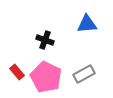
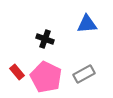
black cross: moved 1 px up
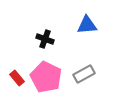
blue triangle: moved 1 px down
red rectangle: moved 6 px down
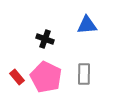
gray rectangle: rotated 60 degrees counterclockwise
red rectangle: moved 1 px up
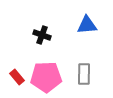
black cross: moved 3 px left, 4 px up
pink pentagon: rotated 28 degrees counterclockwise
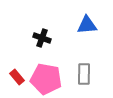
black cross: moved 3 px down
pink pentagon: moved 2 px down; rotated 12 degrees clockwise
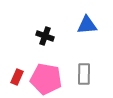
black cross: moved 3 px right, 2 px up
red rectangle: rotated 63 degrees clockwise
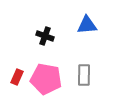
gray rectangle: moved 1 px down
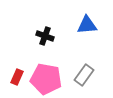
gray rectangle: rotated 35 degrees clockwise
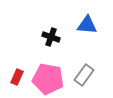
blue triangle: rotated 10 degrees clockwise
black cross: moved 6 px right, 1 px down
pink pentagon: moved 2 px right
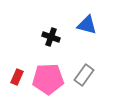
blue triangle: rotated 10 degrees clockwise
pink pentagon: rotated 12 degrees counterclockwise
